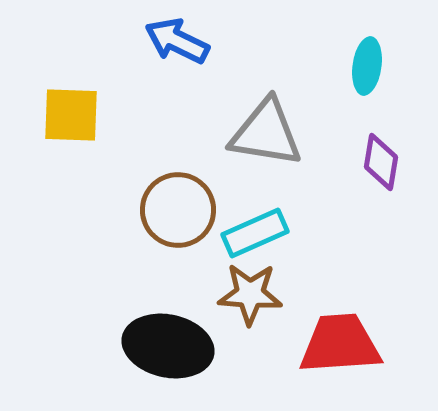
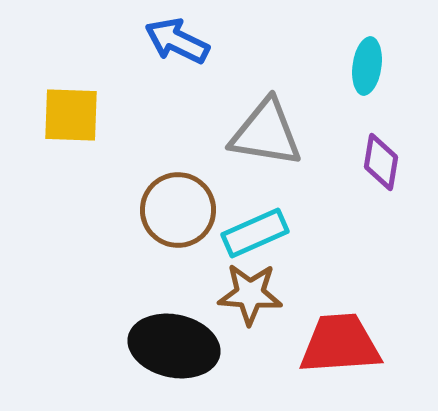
black ellipse: moved 6 px right
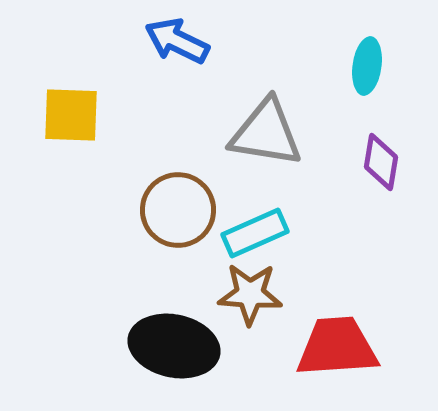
red trapezoid: moved 3 px left, 3 px down
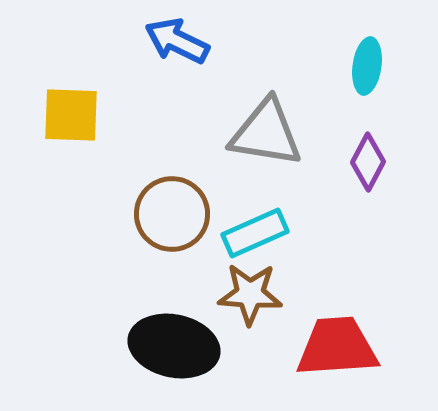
purple diamond: moved 13 px left; rotated 18 degrees clockwise
brown circle: moved 6 px left, 4 px down
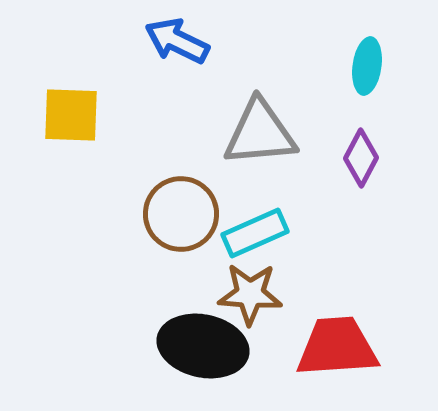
gray triangle: moved 6 px left; rotated 14 degrees counterclockwise
purple diamond: moved 7 px left, 4 px up
brown circle: moved 9 px right
black ellipse: moved 29 px right
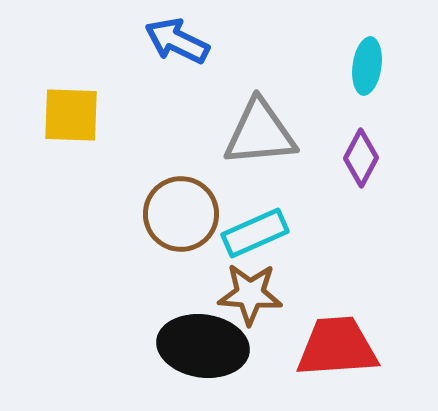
black ellipse: rotated 4 degrees counterclockwise
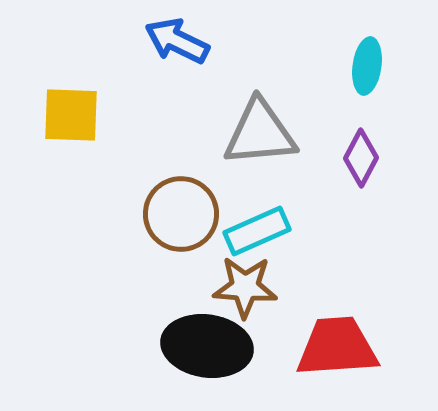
cyan rectangle: moved 2 px right, 2 px up
brown star: moved 5 px left, 7 px up
black ellipse: moved 4 px right
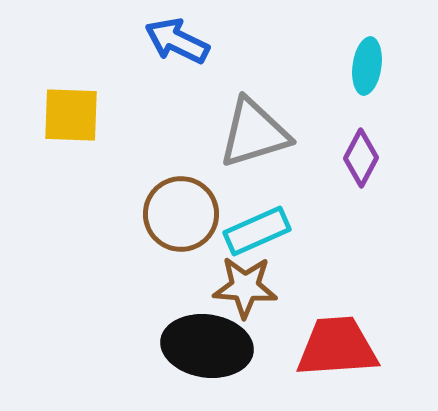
gray triangle: moved 6 px left; rotated 12 degrees counterclockwise
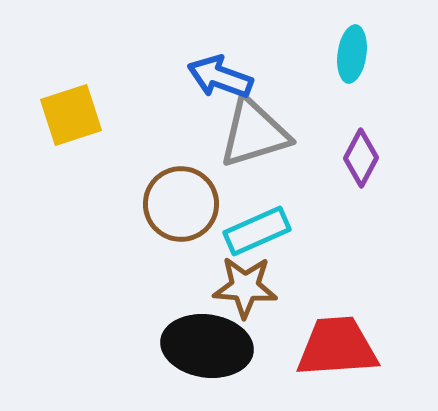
blue arrow: moved 43 px right, 36 px down; rotated 6 degrees counterclockwise
cyan ellipse: moved 15 px left, 12 px up
yellow square: rotated 20 degrees counterclockwise
brown circle: moved 10 px up
